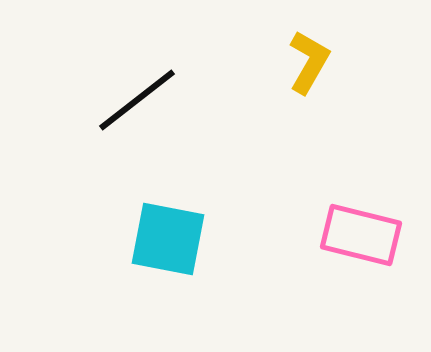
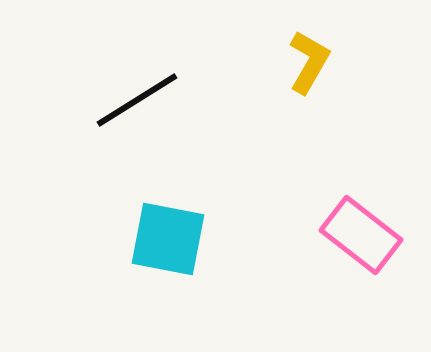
black line: rotated 6 degrees clockwise
pink rectangle: rotated 24 degrees clockwise
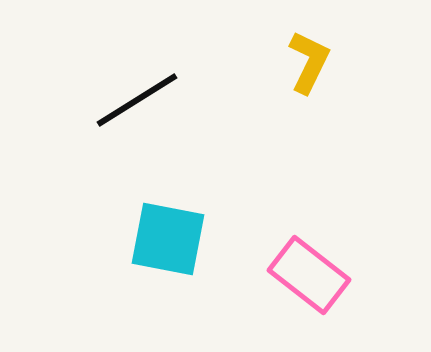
yellow L-shape: rotated 4 degrees counterclockwise
pink rectangle: moved 52 px left, 40 px down
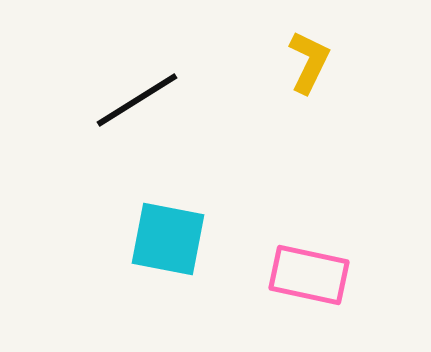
pink rectangle: rotated 26 degrees counterclockwise
